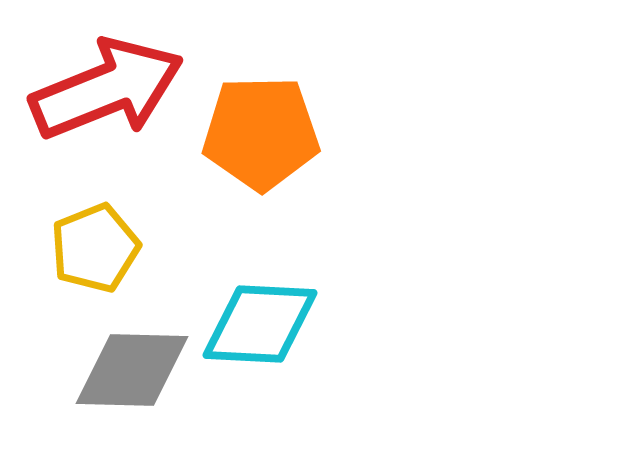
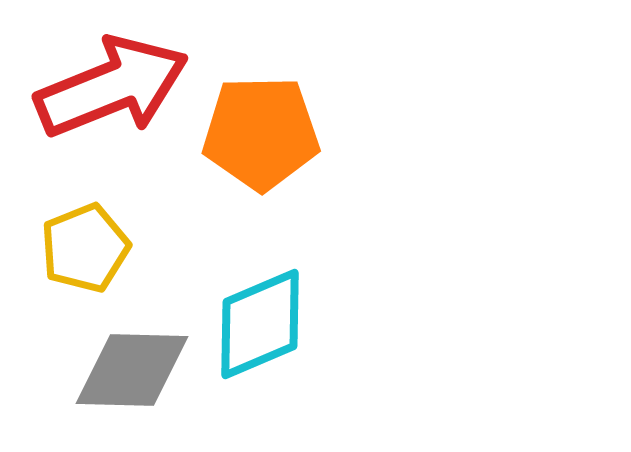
red arrow: moved 5 px right, 2 px up
yellow pentagon: moved 10 px left
cyan diamond: rotated 26 degrees counterclockwise
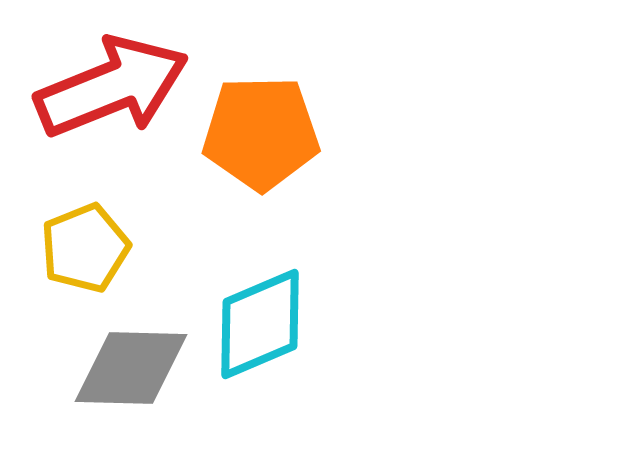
gray diamond: moved 1 px left, 2 px up
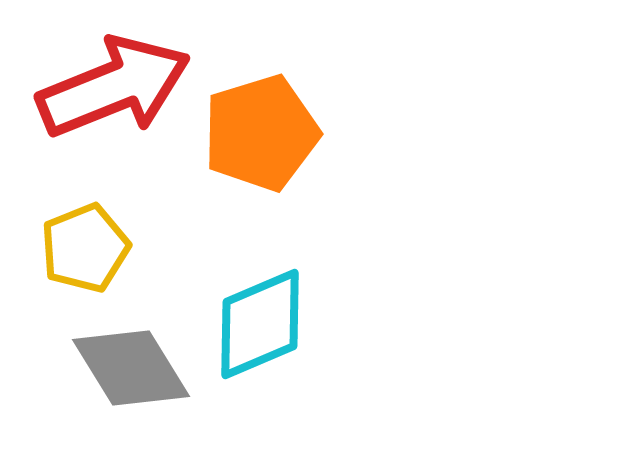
red arrow: moved 2 px right
orange pentagon: rotated 16 degrees counterclockwise
gray diamond: rotated 57 degrees clockwise
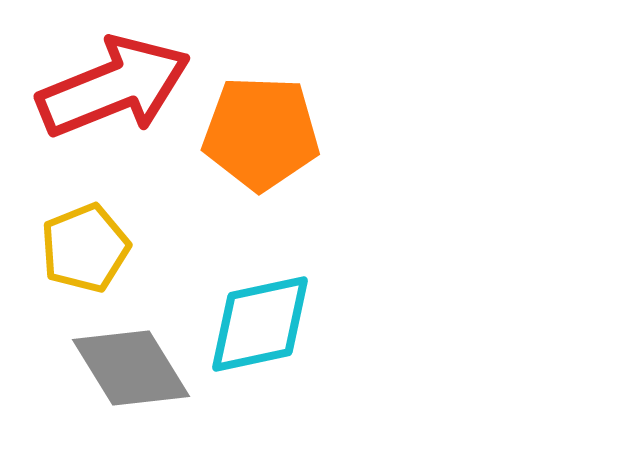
orange pentagon: rotated 19 degrees clockwise
cyan diamond: rotated 11 degrees clockwise
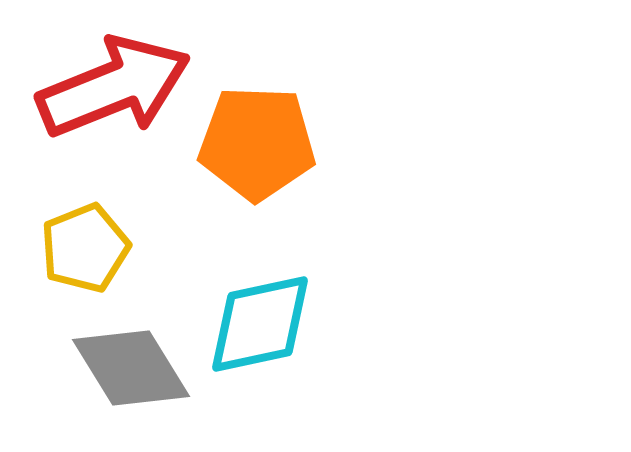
orange pentagon: moved 4 px left, 10 px down
